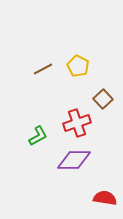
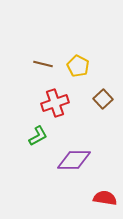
brown line: moved 5 px up; rotated 42 degrees clockwise
red cross: moved 22 px left, 20 px up
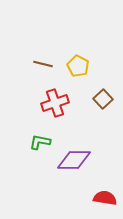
green L-shape: moved 2 px right, 6 px down; rotated 140 degrees counterclockwise
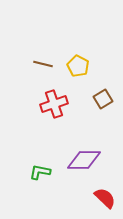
brown square: rotated 12 degrees clockwise
red cross: moved 1 px left, 1 px down
green L-shape: moved 30 px down
purple diamond: moved 10 px right
red semicircle: rotated 35 degrees clockwise
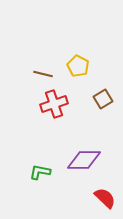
brown line: moved 10 px down
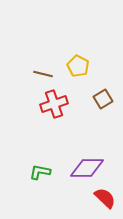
purple diamond: moved 3 px right, 8 px down
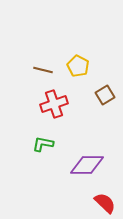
brown line: moved 4 px up
brown square: moved 2 px right, 4 px up
purple diamond: moved 3 px up
green L-shape: moved 3 px right, 28 px up
red semicircle: moved 5 px down
